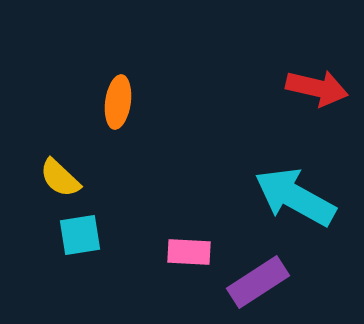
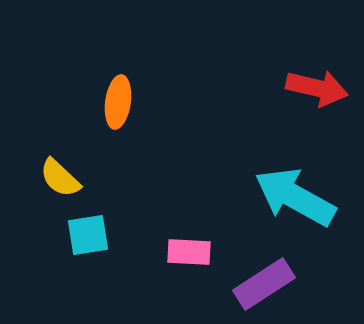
cyan square: moved 8 px right
purple rectangle: moved 6 px right, 2 px down
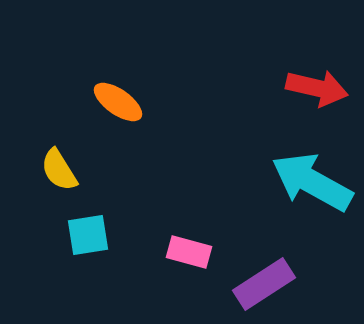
orange ellipse: rotated 63 degrees counterclockwise
yellow semicircle: moved 1 px left, 8 px up; rotated 15 degrees clockwise
cyan arrow: moved 17 px right, 15 px up
pink rectangle: rotated 12 degrees clockwise
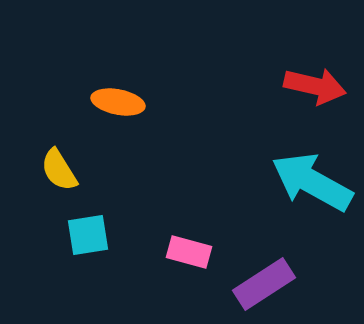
red arrow: moved 2 px left, 2 px up
orange ellipse: rotated 24 degrees counterclockwise
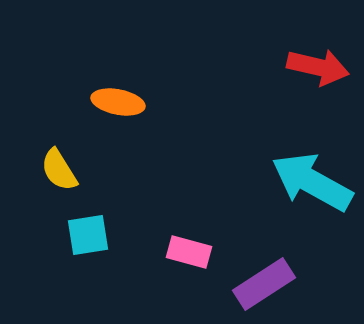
red arrow: moved 3 px right, 19 px up
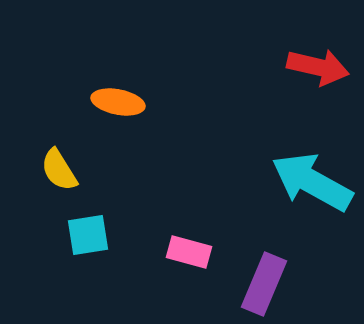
purple rectangle: rotated 34 degrees counterclockwise
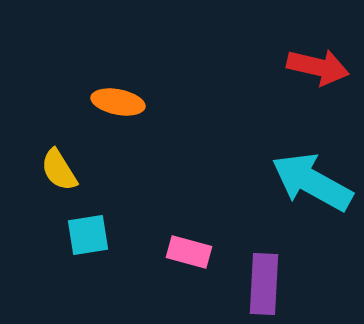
purple rectangle: rotated 20 degrees counterclockwise
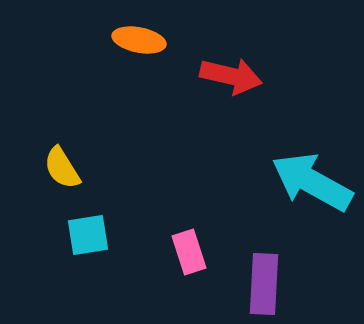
red arrow: moved 87 px left, 9 px down
orange ellipse: moved 21 px right, 62 px up
yellow semicircle: moved 3 px right, 2 px up
pink rectangle: rotated 57 degrees clockwise
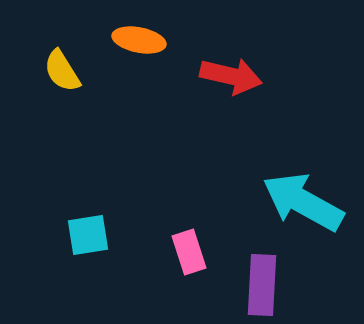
yellow semicircle: moved 97 px up
cyan arrow: moved 9 px left, 20 px down
purple rectangle: moved 2 px left, 1 px down
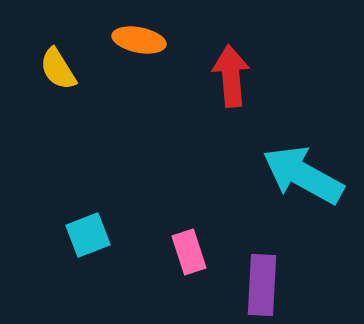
yellow semicircle: moved 4 px left, 2 px up
red arrow: rotated 108 degrees counterclockwise
cyan arrow: moved 27 px up
cyan square: rotated 12 degrees counterclockwise
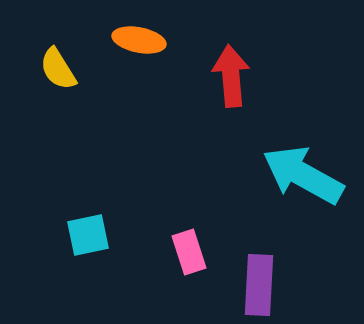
cyan square: rotated 9 degrees clockwise
purple rectangle: moved 3 px left
